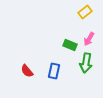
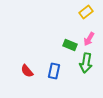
yellow rectangle: moved 1 px right
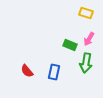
yellow rectangle: moved 1 px down; rotated 56 degrees clockwise
blue rectangle: moved 1 px down
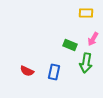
yellow rectangle: rotated 16 degrees counterclockwise
pink arrow: moved 4 px right
red semicircle: rotated 24 degrees counterclockwise
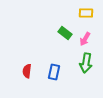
pink arrow: moved 8 px left
green rectangle: moved 5 px left, 12 px up; rotated 16 degrees clockwise
red semicircle: rotated 72 degrees clockwise
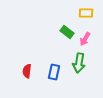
green rectangle: moved 2 px right, 1 px up
green arrow: moved 7 px left
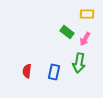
yellow rectangle: moved 1 px right, 1 px down
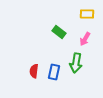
green rectangle: moved 8 px left
green arrow: moved 3 px left
red semicircle: moved 7 px right
